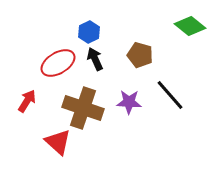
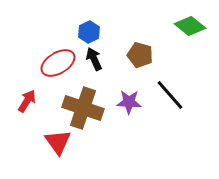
black arrow: moved 1 px left
red triangle: rotated 12 degrees clockwise
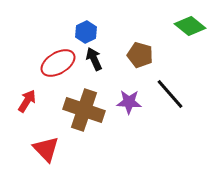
blue hexagon: moved 3 px left
black line: moved 1 px up
brown cross: moved 1 px right, 2 px down
red triangle: moved 12 px left, 7 px down; rotated 8 degrees counterclockwise
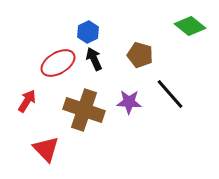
blue hexagon: moved 2 px right
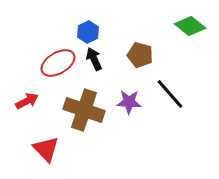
red arrow: rotated 30 degrees clockwise
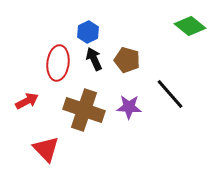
brown pentagon: moved 13 px left, 5 px down
red ellipse: rotated 52 degrees counterclockwise
purple star: moved 5 px down
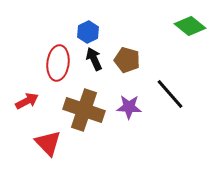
red triangle: moved 2 px right, 6 px up
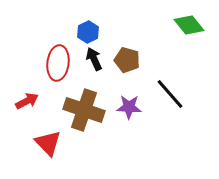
green diamond: moved 1 px left, 1 px up; rotated 12 degrees clockwise
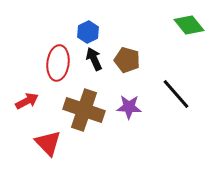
black line: moved 6 px right
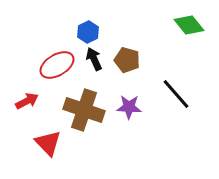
red ellipse: moved 1 px left, 2 px down; rotated 52 degrees clockwise
